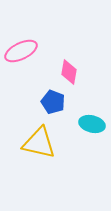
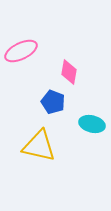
yellow triangle: moved 3 px down
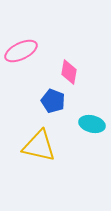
blue pentagon: moved 1 px up
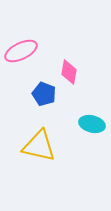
blue pentagon: moved 9 px left, 7 px up
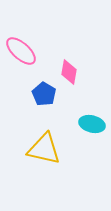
pink ellipse: rotated 68 degrees clockwise
blue pentagon: rotated 10 degrees clockwise
yellow triangle: moved 5 px right, 3 px down
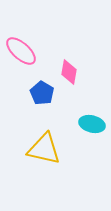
blue pentagon: moved 2 px left, 1 px up
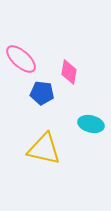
pink ellipse: moved 8 px down
blue pentagon: rotated 25 degrees counterclockwise
cyan ellipse: moved 1 px left
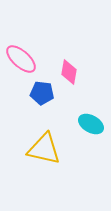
cyan ellipse: rotated 15 degrees clockwise
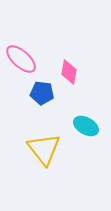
cyan ellipse: moved 5 px left, 2 px down
yellow triangle: rotated 39 degrees clockwise
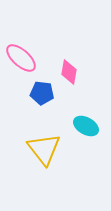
pink ellipse: moved 1 px up
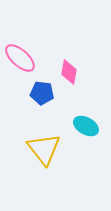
pink ellipse: moved 1 px left
